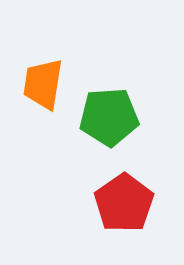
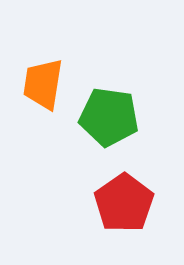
green pentagon: rotated 12 degrees clockwise
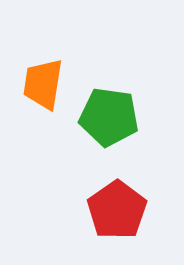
red pentagon: moved 7 px left, 7 px down
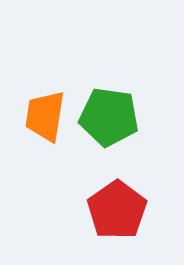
orange trapezoid: moved 2 px right, 32 px down
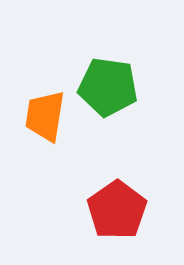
green pentagon: moved 1 px left, 30 px up
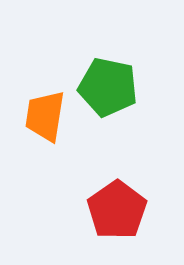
green pentagon: rotated 4 degrees clockwise
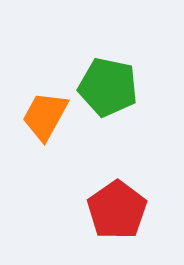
orange trapezoid: rotated 20 degrees clockwise
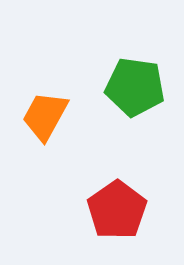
green pentagon: moved 27 px right; rotated 4 degrees counterclockwise
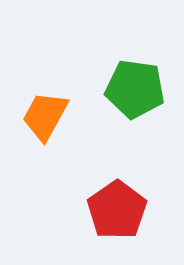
green pentagon: moved 2 px down
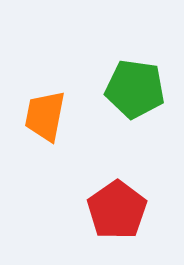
orange trapezoid: rotated 18 degrees counterclockwise
